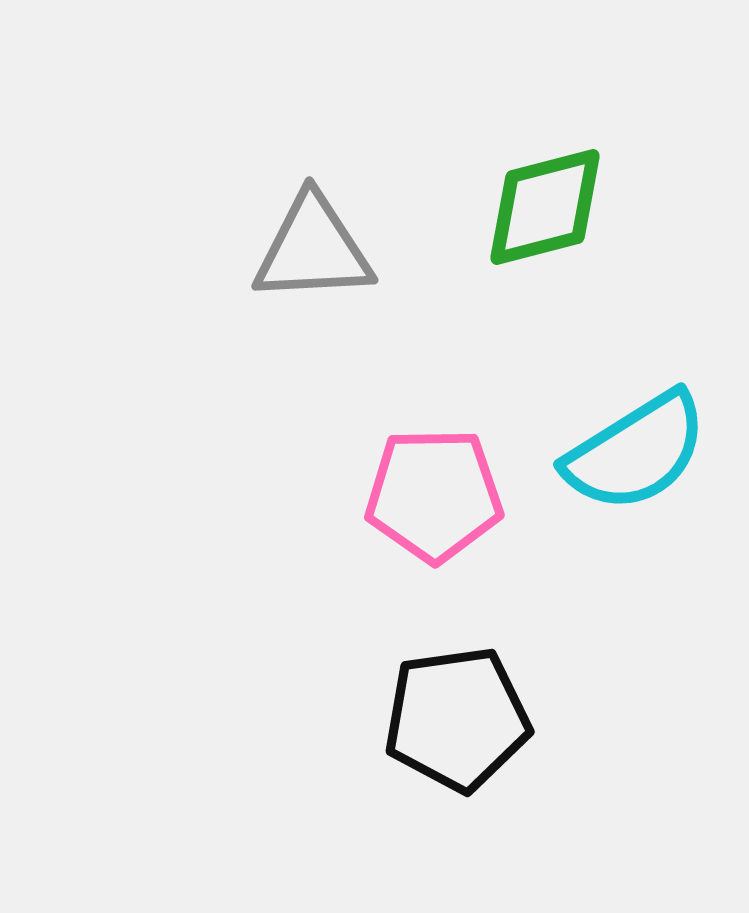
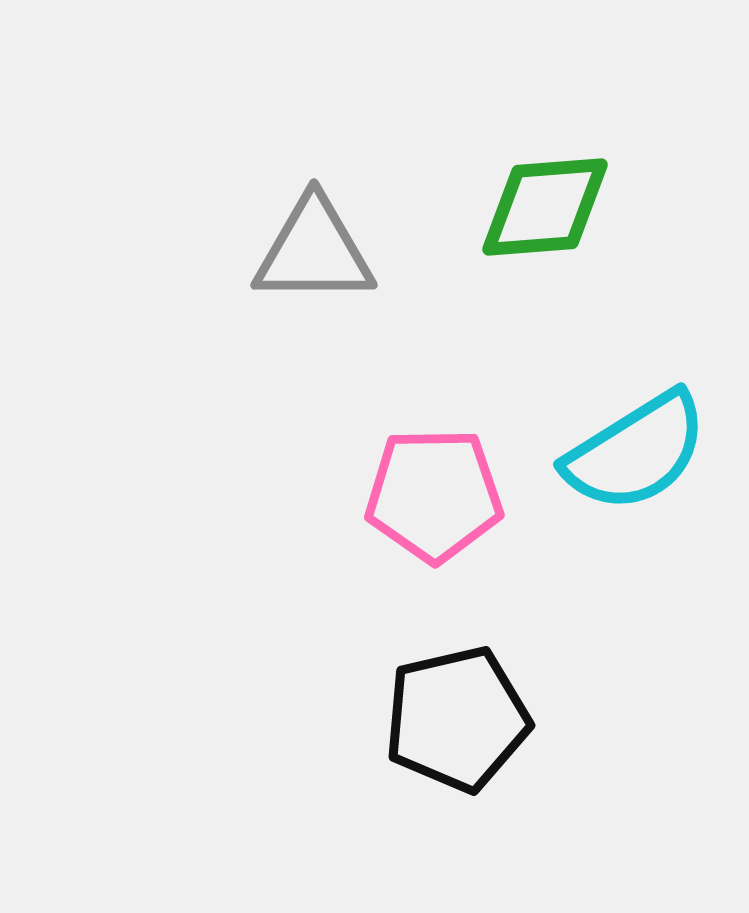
green diamond: rotated 10 degrees clockwise
gray triangle: moved 1 px right, 2 px down; rotated 3 degrees clockwise
black pentagon: rotated 5 degrees counterclockwise
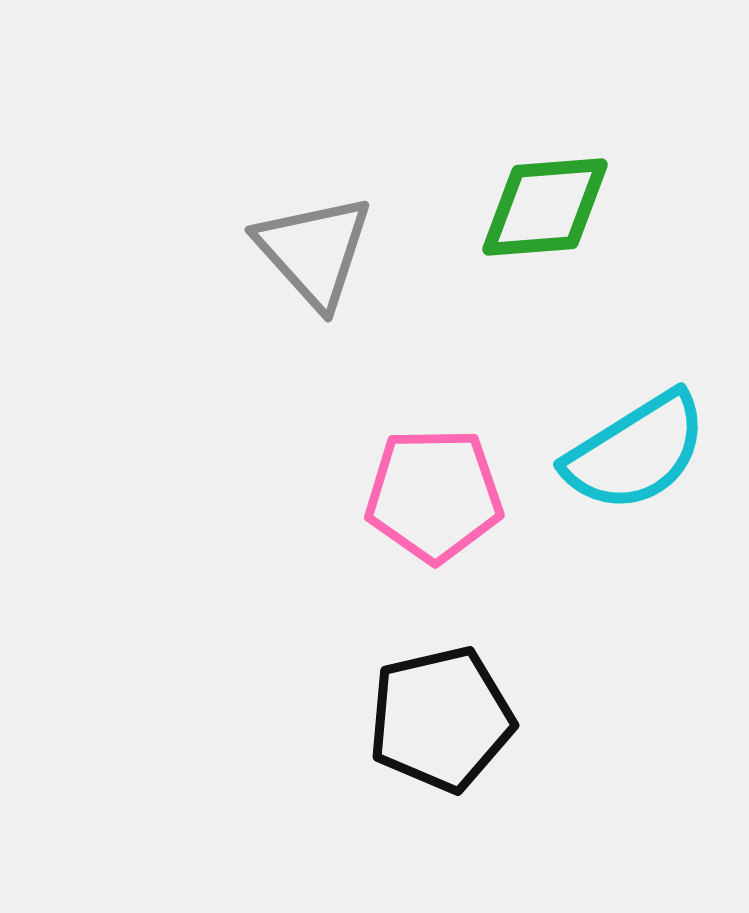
gray triangle: rotated 48 degrees clockwise
black pentagon: moved 16 px left
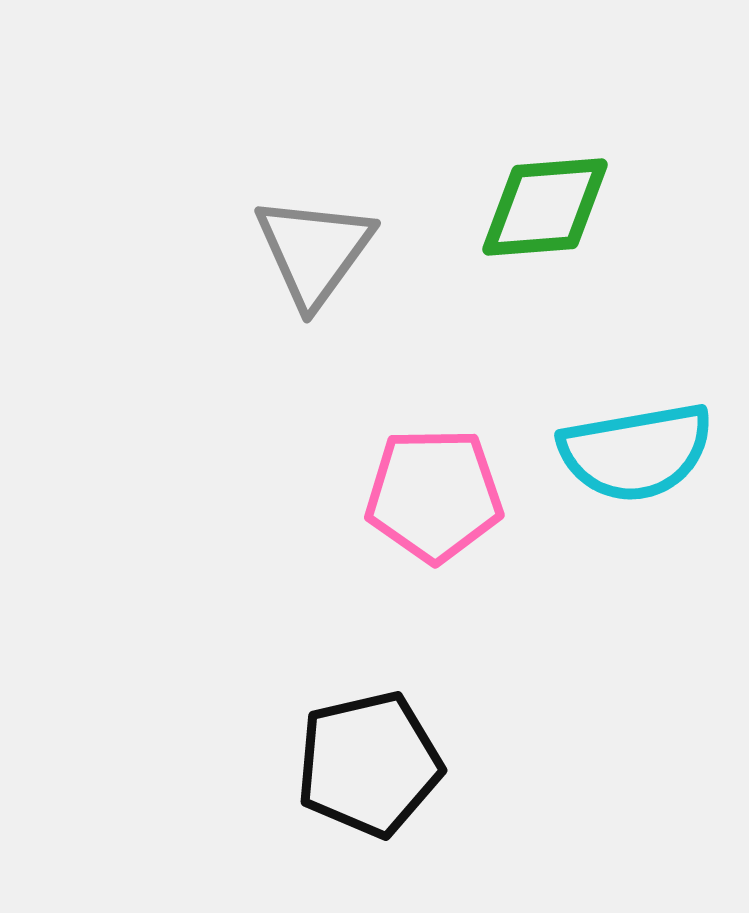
gray triangle: rotated 18 degrees clockwise
cyan semicircle: rotated 22 degrees clockwise
black pentagon: moved 72 px left, 45 px down
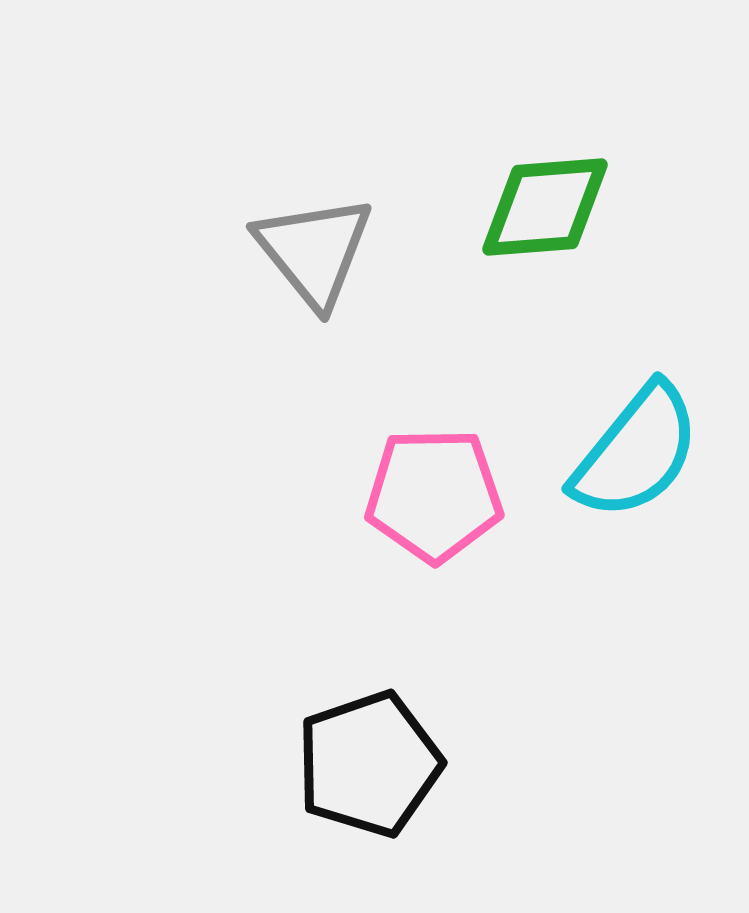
gray triangle: rotated 15 degrees counterclockwise
cyan semicircle: rotated 41 degrees counterclockwise
black pentagon: rotated 6 degrees counterclockwise
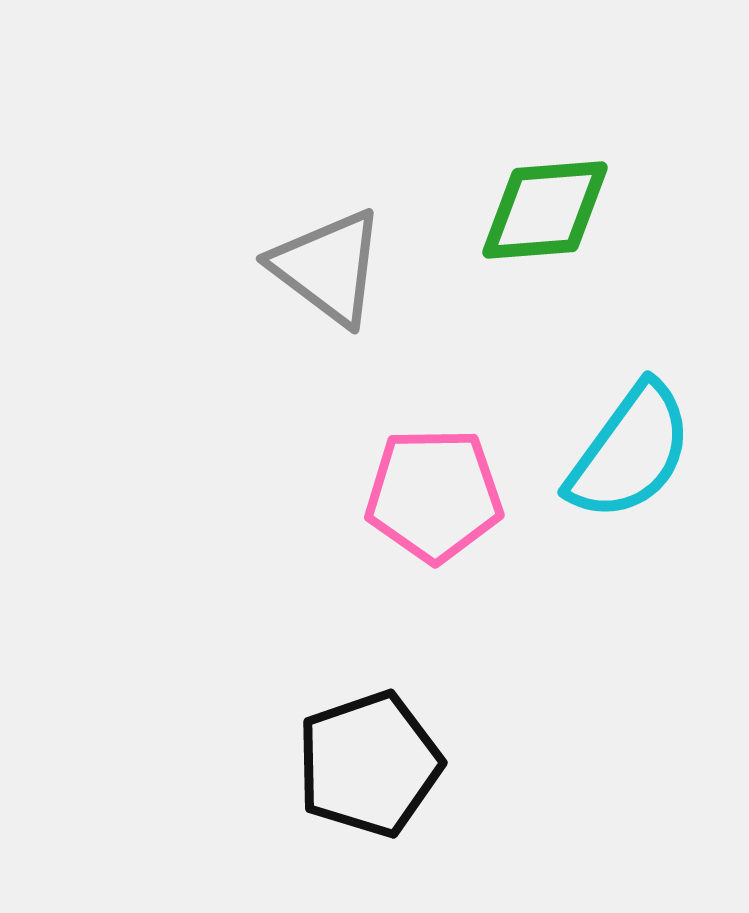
green diamond: moved 3 px down
gray triangle: moved 14 px right, 16 px down; rotated 14 degrees counterclockwise
cyan semicircle: moved 6 px left; rotated 3 degrees counterclockwise
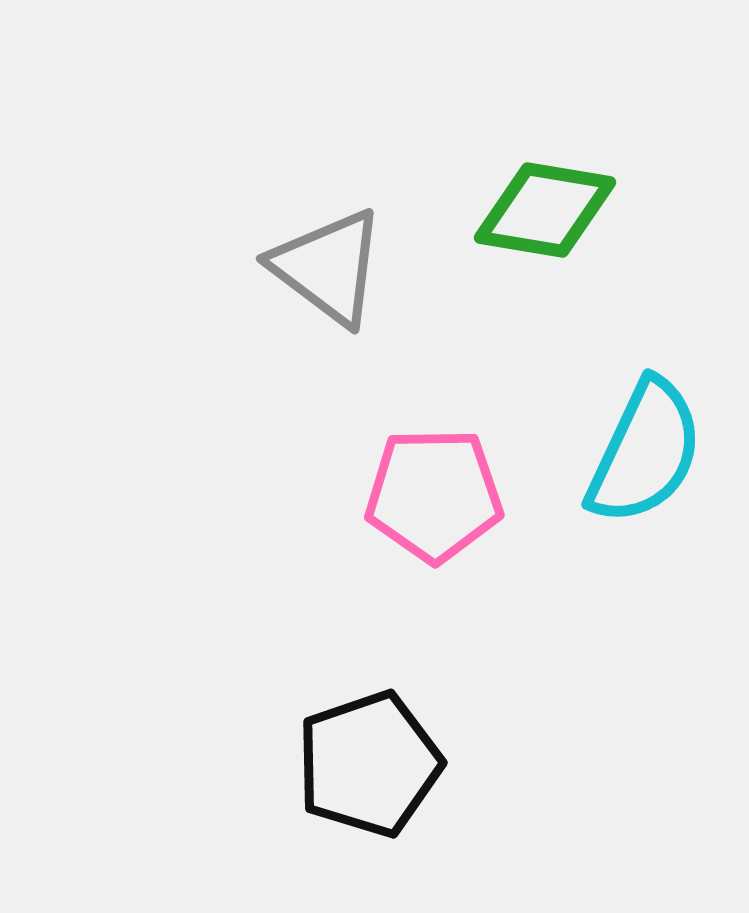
green diamond: rotated 14 degrees clockwise
cyan semicircle: moved 15 px right; rotated 11 degrees counterclockwise
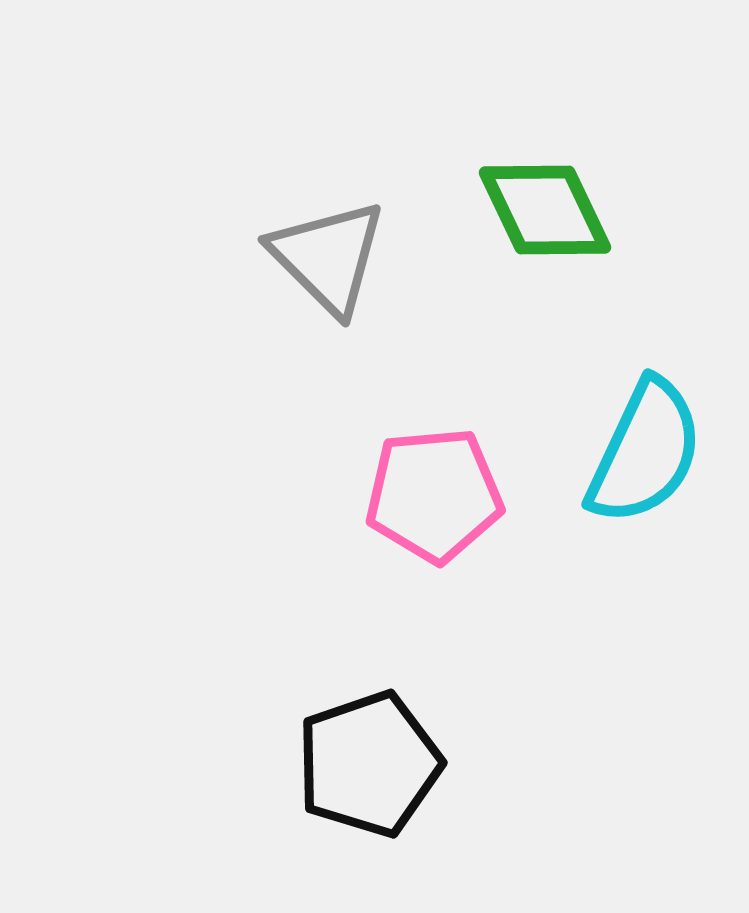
green diamond: rotated 55 degrees clockwise
gray triangle: moved 10 px up; rotated 8 degrees clockwise
pink pentagon: rotated 4 degrees counterclockwise
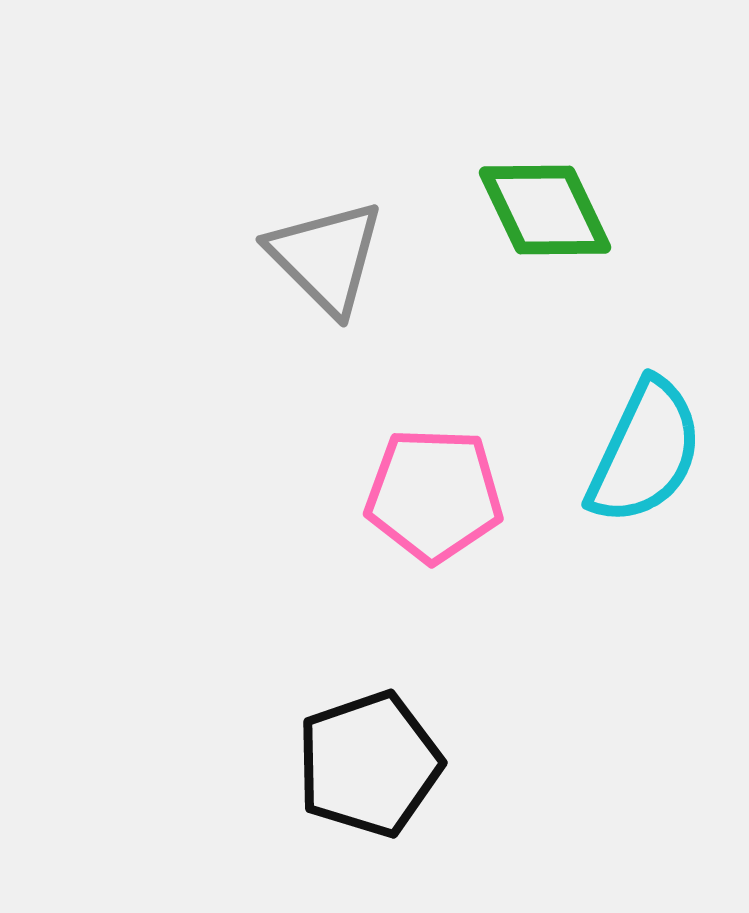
gray triangle: moved 2 px left
pink pentagon: rotated 7 degrees clockwise
